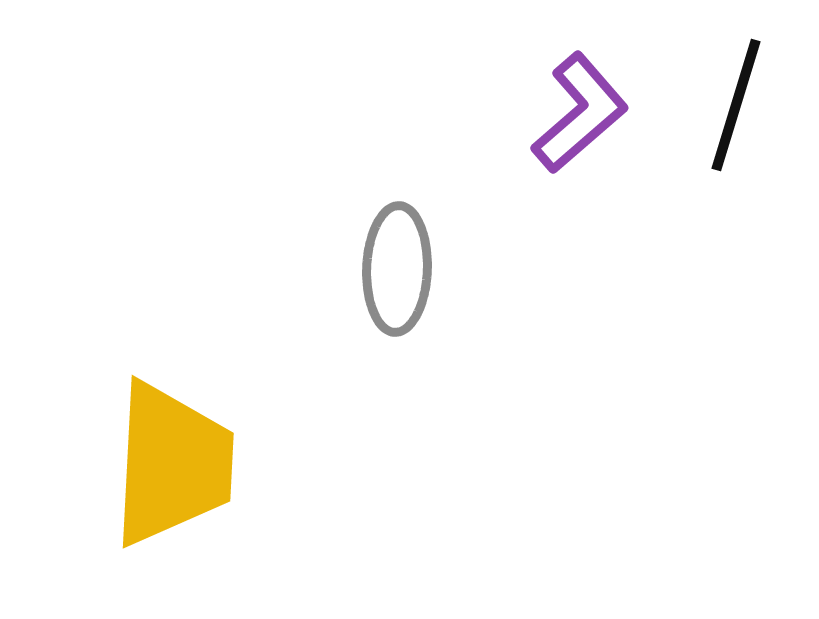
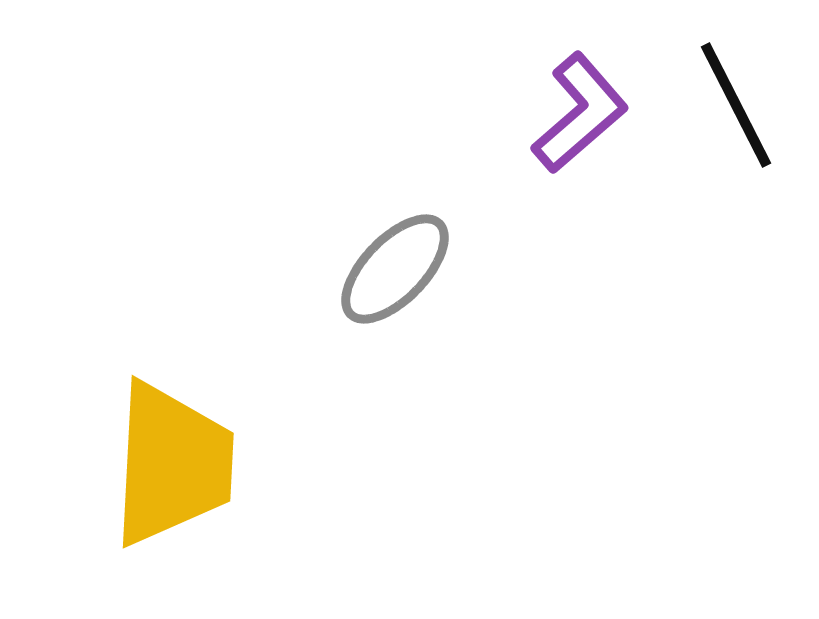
black line: rotated 44 degrees counterclockwise
gray ellipse: moved 2 px left; rotated 42 degrees clockwise
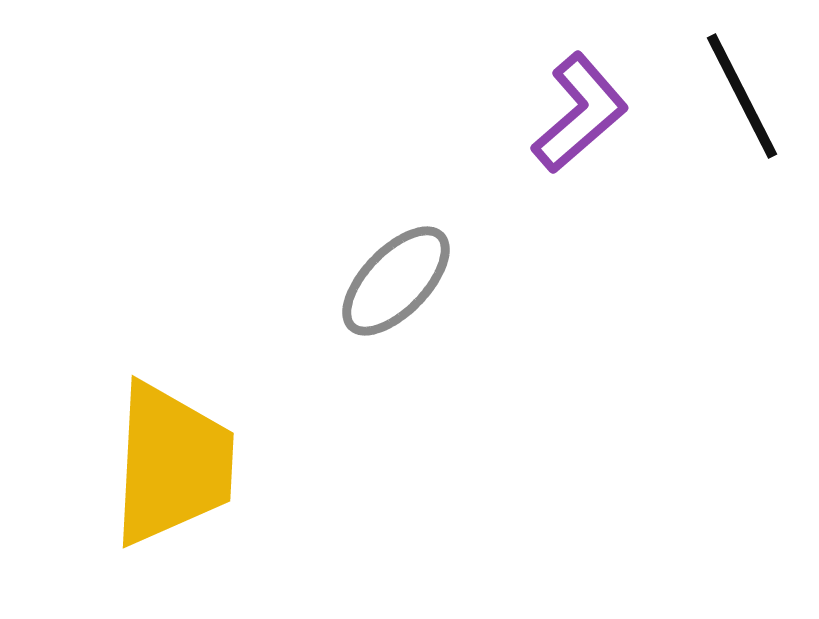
black line: moved 6 px right, 9 px up
gray ellipse: moved 1 px right, 12 px down
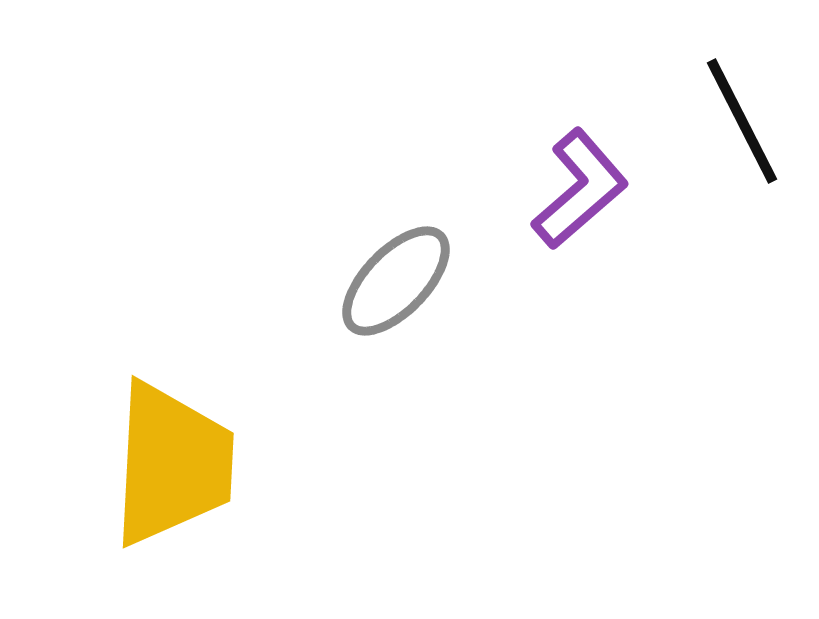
black line: moved 25 px down
purple L-shape: moved 76 px down
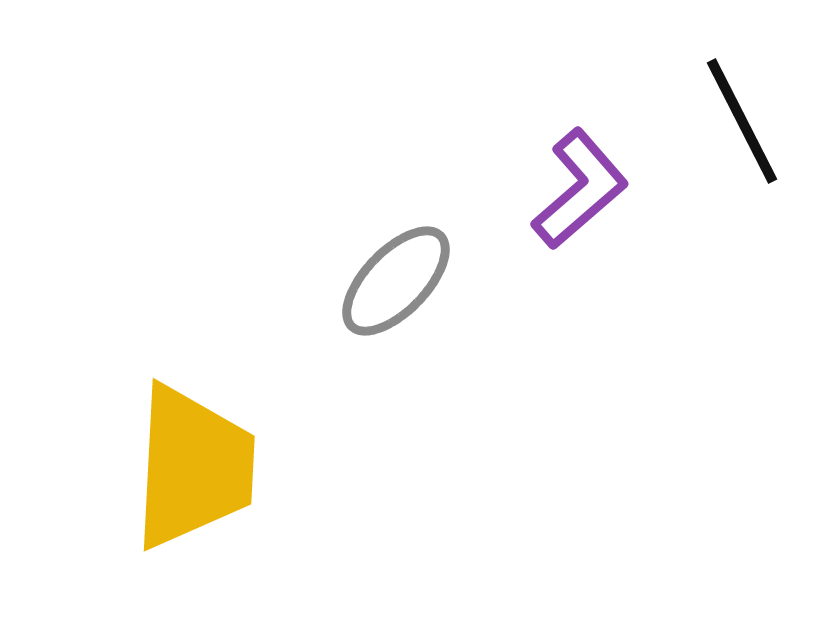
yellow trapezoid: moved 21 px right, 3 px down
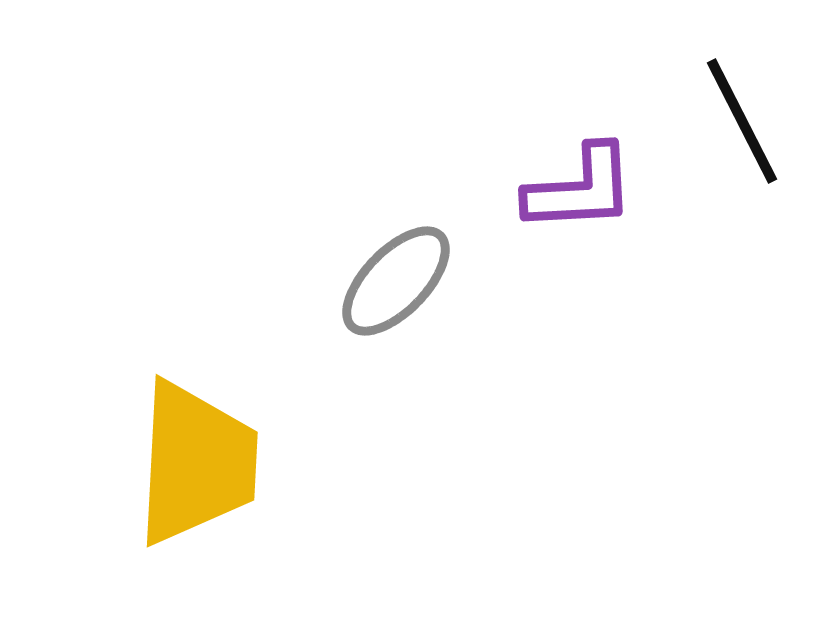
purple L-shape: rotated 38 degrees clockwise
yellow trapezoid: moved 3 px right, 4 px up
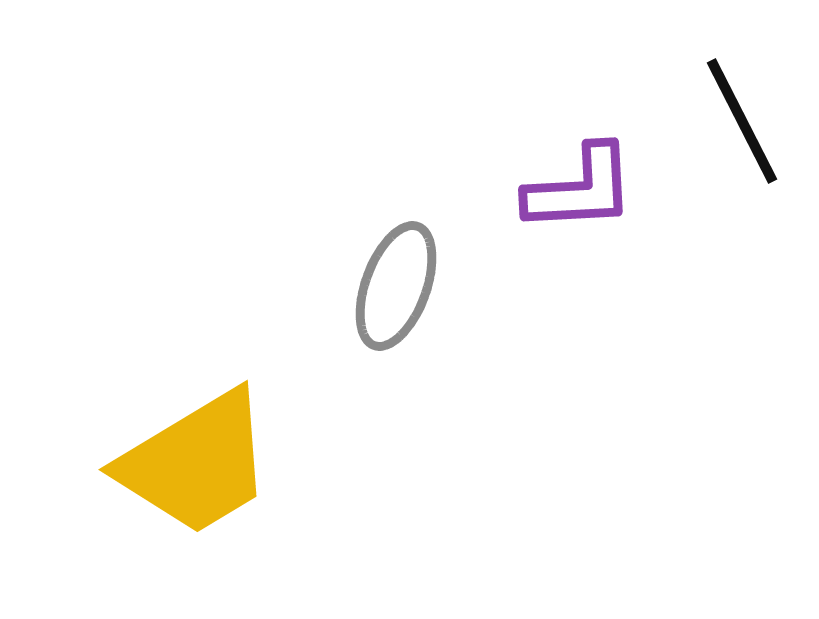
gray ellipse: moved 5 px down; rotated 24 degrees counterclockwise
yellow trapezoid: rotated 56 degrees clockwise
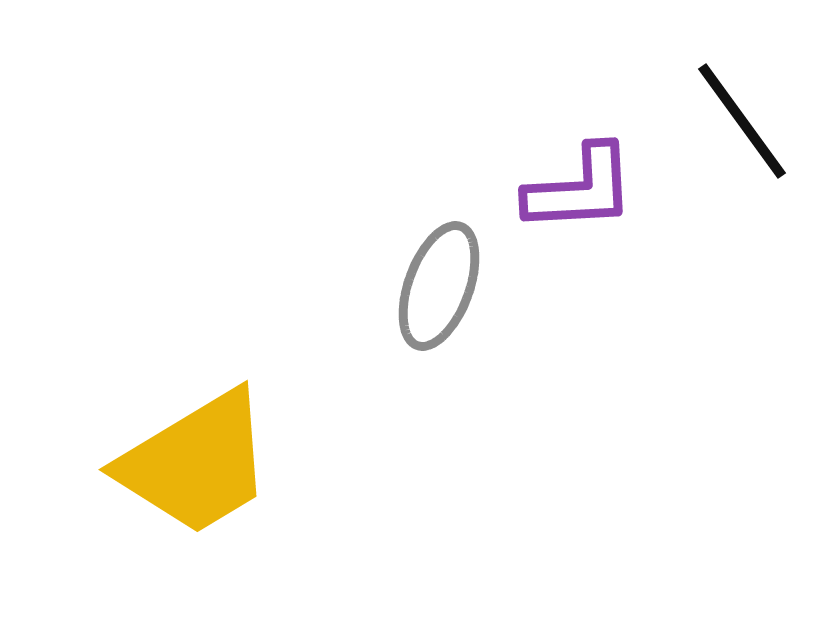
black line: rotated 9 degrees counterclockwise
gray ellipse: moved 43 px right
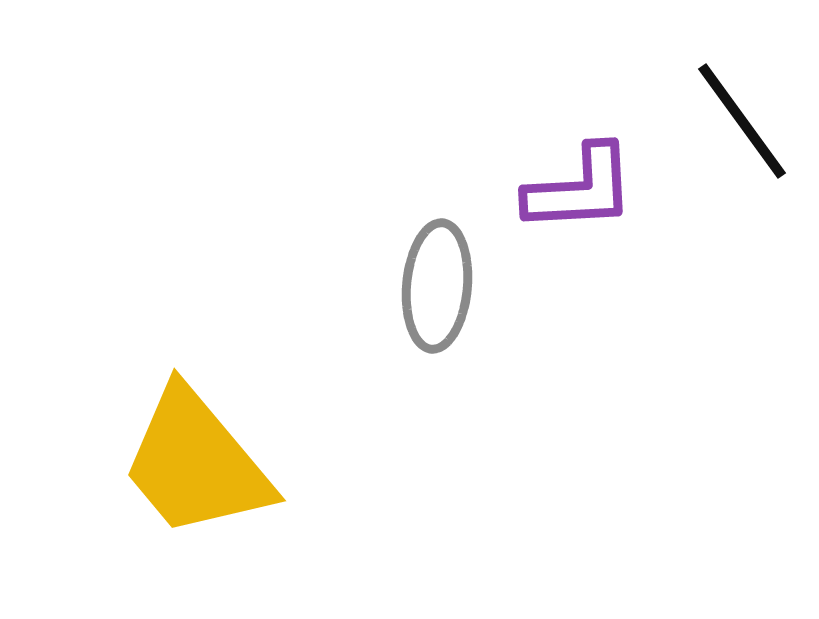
gray ellipse: moved 2 px left; rotated 15 degrees counterclockwise
yellow trapezoid: rotated 81 degrees clockwise
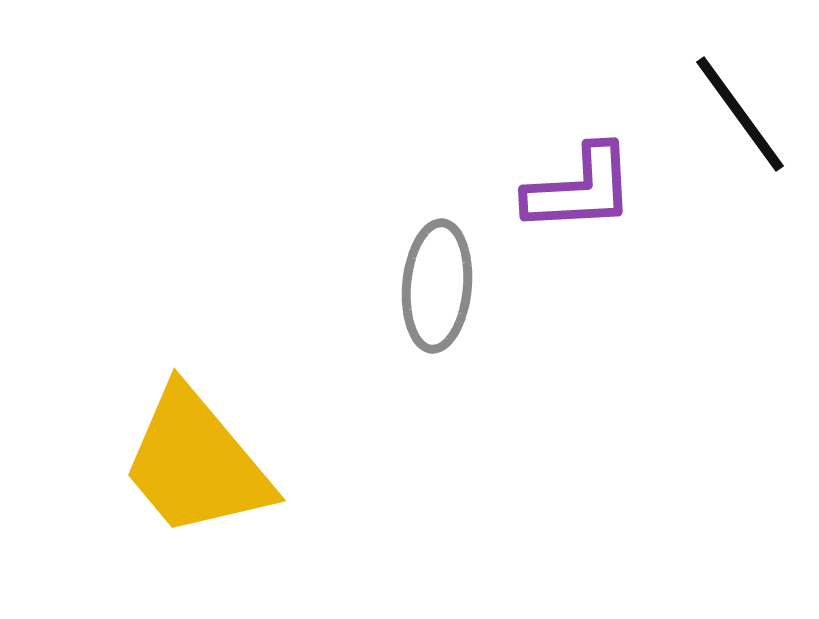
black line: moved 2 px left, 7 px up
